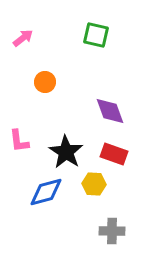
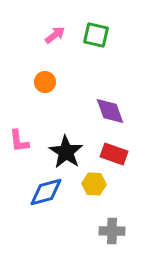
pink arrow: moved 32 px right, 3 px up
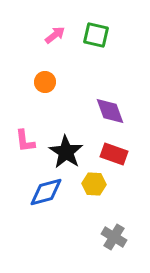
pink L-shape: moved 6 px right
gray cross: moved 2 px right, 6 px down; rotated 30 degrees clockwise
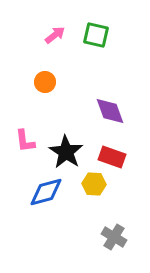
red rectangle: moved 2 px left, 3 px down
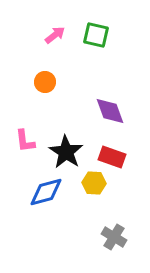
yellow hexagon: moved 1 px up
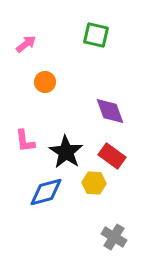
pink arrow: moved 29 px left, 9 px down
red rectangle: moved 1 px up; rotated 16 degrees clockwise
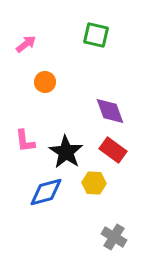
red rectangle: moved 1 px right, 6 px up
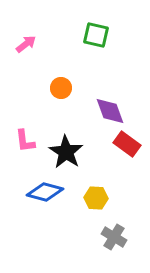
orange circle: moved 16 px right, 6 px down
red rectangle: moved 14 px right, 6 px up
yellow hexagon: moved 2 px right, 15 px down
blue diamond: moved 1 px left; rotated 30 degrees clockwise
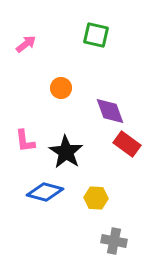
gray cross: moved 4 px down; rotated 20 degrees counterclockwise
